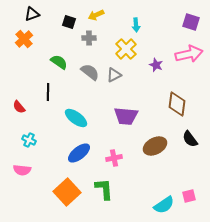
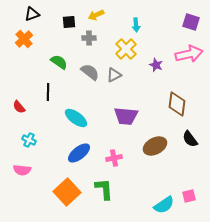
black square: rotated 24 degrees counterclockwise
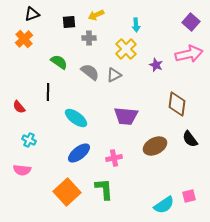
purple square: rotated 24 degrees clockwise
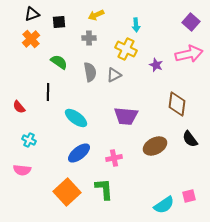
black square: moved 10 px left
orange cross: moved 7 px right
yellow cross: rotated 20 degrees counterclockwise
gray semicircle: rotated 42 degrees clockwise
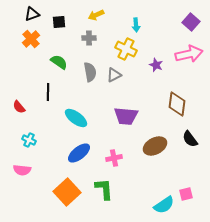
pink square: moved 3 px left, 2 px up
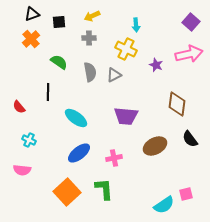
yellow arrow: moved 4 px left, 1 px down
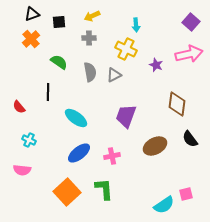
purple trapezoid: rotated 105 degrees clockwise
pink cross: moved 2 px left, 2 px up
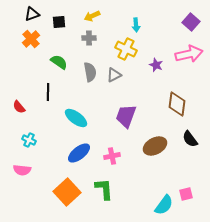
cyan semicircle: rotated 20 degrees counterclockwise
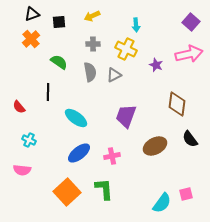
gray cross: moved 4 px right, 6 px down
cyan semicircle: moved 2 px left, 2 px up
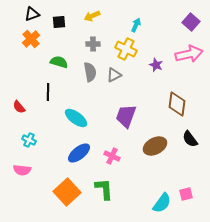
cyan arrow: rotated 152 degrees counterclockwise
green semicircle: rotated 18 degrees counterclockwise
pink cross: rotated 35 degrees clockwise
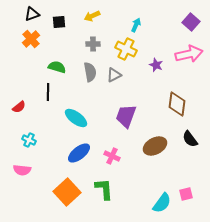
green semicircle: moved 2 px left, 5 px down
red semicircle: rotated 88 degrees counterclockwise
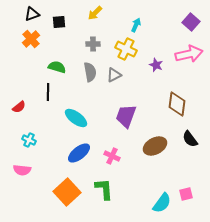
yellow arrow: moved 3 px right, 3 px up; rotated 21 degrees counterclockwise
